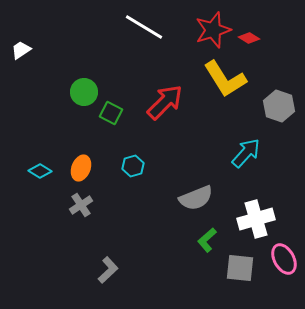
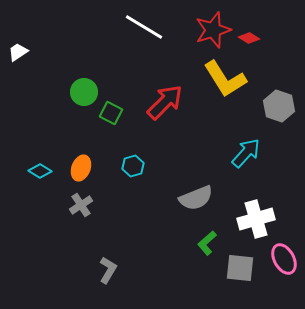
white trapezoid: moved 3 px left, 2 px down
green L-shape: moved 3 px down
gray L-shape: rotated 16 degrees counterclockwise
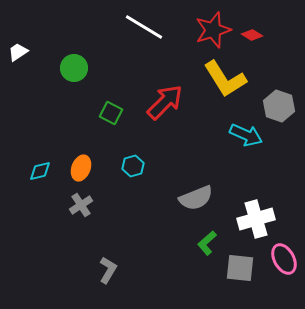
red diamond: moved 3 px right, 3 px up
green circle: moved 10 px left, 24 px up
cyan arrow: moved 18 px up; rotated 72 degrees clockwise
cyan diamond: rotated 45 degrees counterclockwise
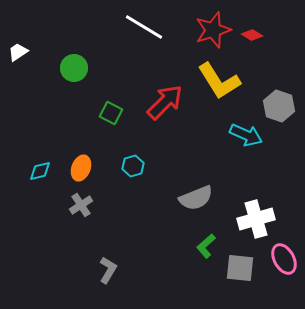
yellow L-shape: moved 6 px left, 2 px down
green L-shape: moved 1 px left, 3 px down
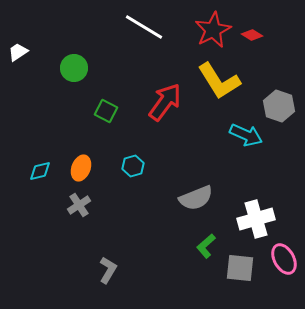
red star: rotated 9 degrees counterclockwise
red arrow: rotated 9 degrees counterclockwise
green square: moved 5 px left, 2 px up
gray cross: moved 2 px left
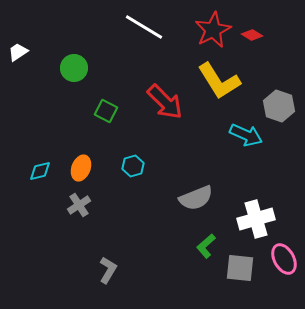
red arrow: rotated 99 degrees clockwise
